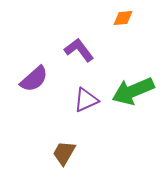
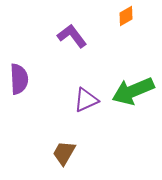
orange diamond: moved 3 px right, 2 px up; rotated 25 degrees counterclockwise
purple L-shape: moved 7 px left, 14 px up
purple semicircle: moved 15 px left; rotated 52 degrees counterclockwise
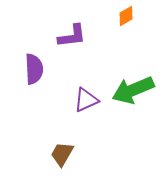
purple L-shape: rotated 120 degrees clockwise
purple semicircle: moved 15 px right, 10 px up
green arrow: moved 1 px up
brown trapezoid: moved 2 px left, 1 px down
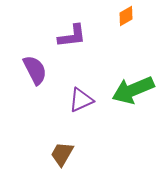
purple semicircle: moved 1 px right, 1 px down; rotated 24 degrees counterclockwise
purple triangle: moved 5 px left
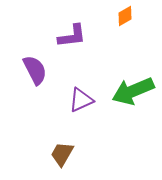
orange diamond: moved 1 px left
green arrow: moved 1 px down
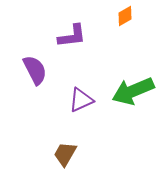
brown trapezoid: moved 3 px right
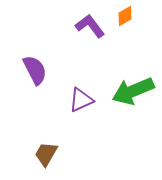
purple L-shape: moved 18 px right, 10 px up; rotated 120 degrees counterclockwise
brown trapezoid: moved 19 px left
